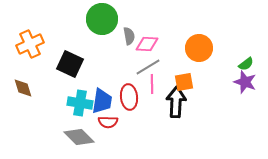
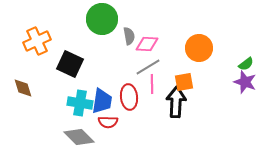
orange cross: moved 7 px right, 3 px up
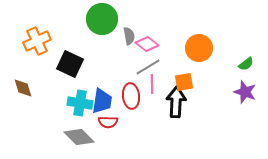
pink diamond: rotated 35 degrees clockwise
purple star: moved 10 px down
red ellipse: moved 2 px right, 1 px up
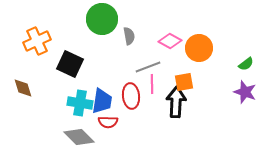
pink diamond: moved 23 px right, 3 px up; rotated 10 degrees counterclockwise
gray line: rotated 10 degrees clockwise
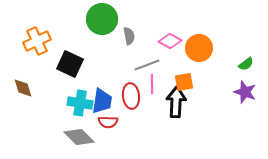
gray line: moved 1 px left, 2 px up
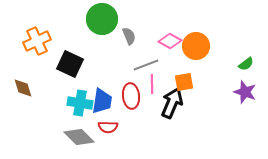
gray semicircle: rotated 12 degrees counterclockwise
orange circle: moved 3 px left, 2 px up
gray line: moved 1 px left
black arrow: moved 4 px left, 1 px down; rotated 20 degrees clockwise
red semicircle: moved 5 px down
